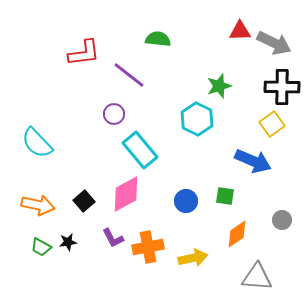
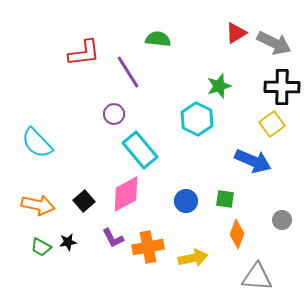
red triangle: moved 4 px left, 2 px down; rotated 30 degrees counterclockwise
purple line: moved 1 px left, 3 px up; rotated 20 degrees clockwise
green square: moved 3 px down
orange diamond: rotated 36 degrees counterclockwise
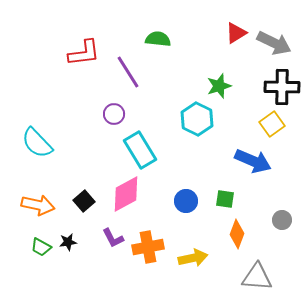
cyan rectangle: rotated 9 degrees clockwise
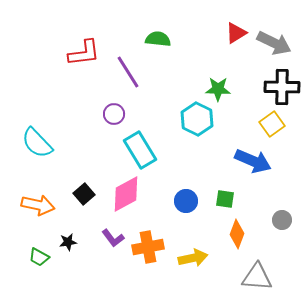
green star: moved 1 px left, 3 px down; rotated 20 degrees clockwise
black square: moved 7 px up
purple L-shape: rotated 10 degrees counterclockwise
green trapezoid: moved 2 px left, 10 px down
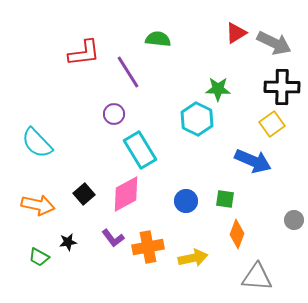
gray circle: moved 12 px right
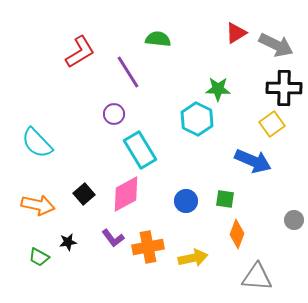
gray arrow: moved 2 px right, 2 px down
red L-shape: moved 4 px left, 1 px up; rotated 24 degrees counterclockwise
black cross: moved 2 px right, 1 px down
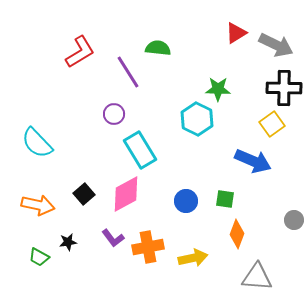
green semicircle: moved 9 px down
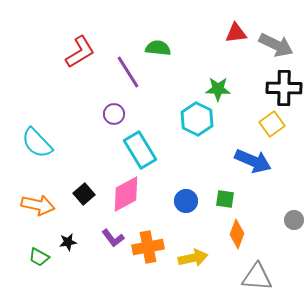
red triangle: rotated 25 degrees clockwise
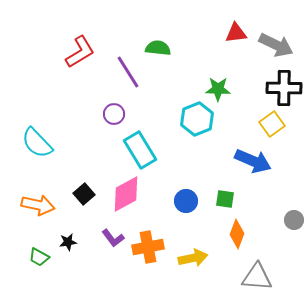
cyan hexagon: rotated 12 degrees clockwise
